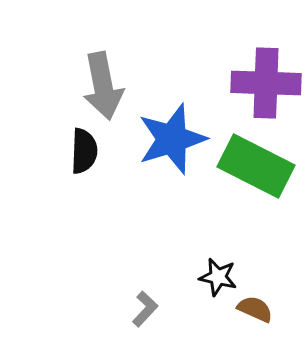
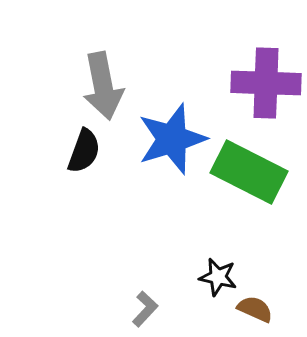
black semicircle: rotated 18 degrees clockwise
green rectangle: moved 7 px left, 6 px down
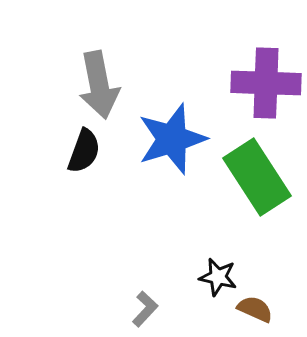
gray arrow: moved 4 px left, 1 px up
green rectangle: moved 8 px right, 5 px down; rotated 30 degrees clockwise
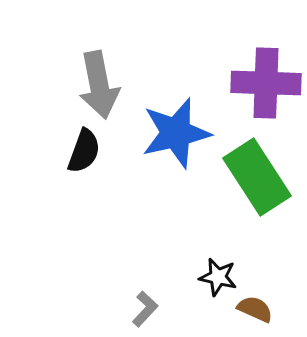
blue star: moved 4 px right, 6 px up; rotated 4 degrees clockwise
